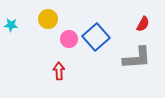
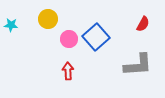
gray L-shape: moved 1 px right, 7 px down
red arrow: moved 9 px right
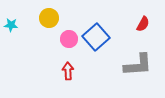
yellow circle: moved 1 px right, 1 px up
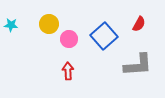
yellow circle: moved 6 px down
red semicircle: moved 4 px left
blue square: moved 8 px right, 1 px up
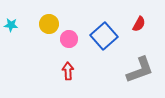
gray L-shape: moved 2 px right, 5 px down; rotated 16 degrees counterclockwise
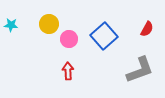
red semicircle: moved 8 px right, 5 px down
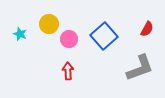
cyan star: moved 9 px right, 9 px down; rotated 16 degrees clockwise
gray L-shape: moved 2 px up
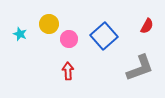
red semicircle: moved 3 px up
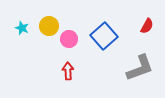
yellow circle: moved 2 px down
cyan star: moved 2 px right, 6 px up
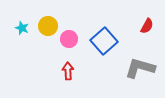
yellow circle: moved 1 px left
blue square: moved 5 px down
gray L-shape: rotated 144 degrees counterclockwise
